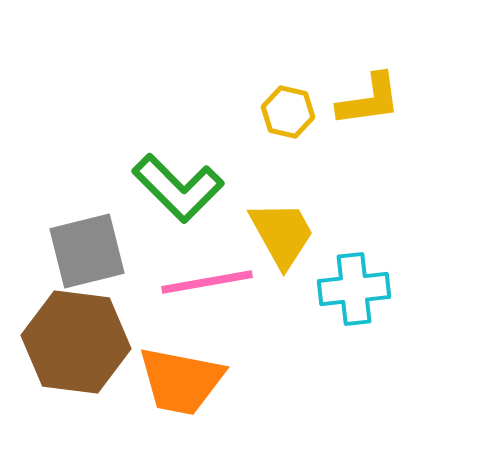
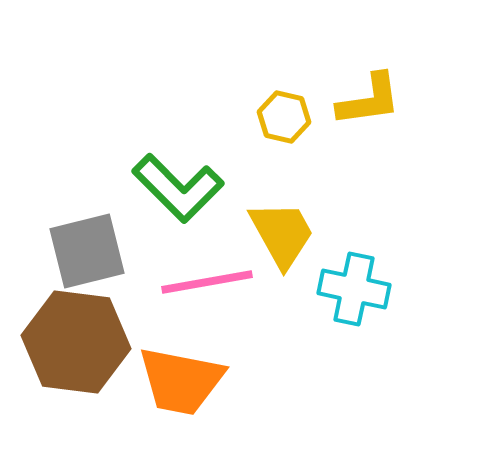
yellow hexagon: moved 4 px left, 5 px down
cyan cross: rotated 18 degrees clockwise
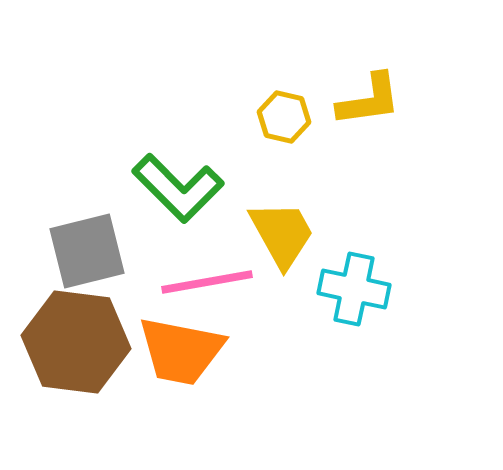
orange trapezoid: moved 30 px up
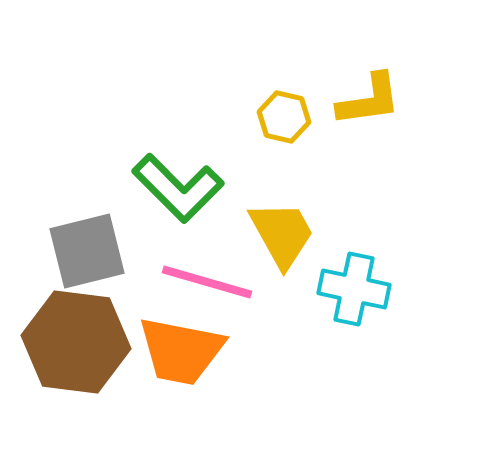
pink line: rotated 26 degrees clockwise
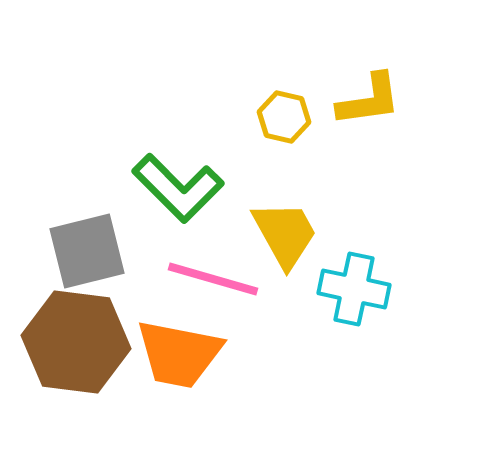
yellow trapezoid: moved 3 px right
pink line: moved 6 px right, 3 px up
orange trapezoid: moved 2 px left, 3 px down
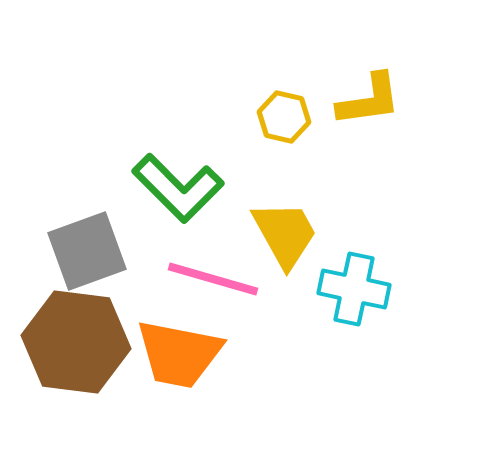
gray square: rotated 6 degrees counterclockwise
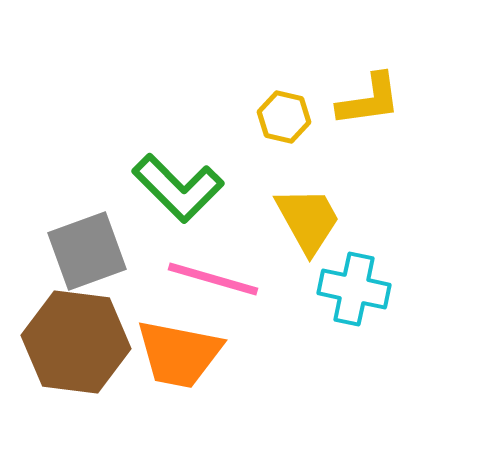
yellow trapezoid: moved 23 px right, 14 px up
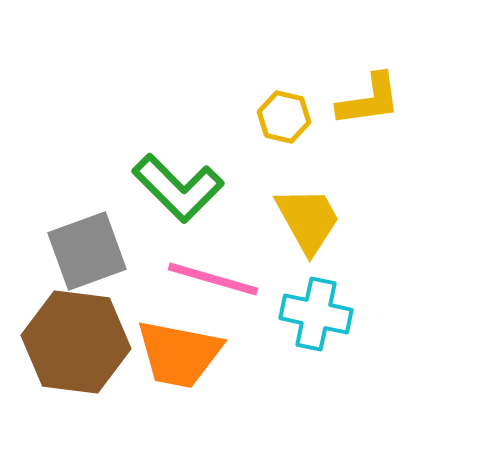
cyan cross: moved 38 px left, 25 px down
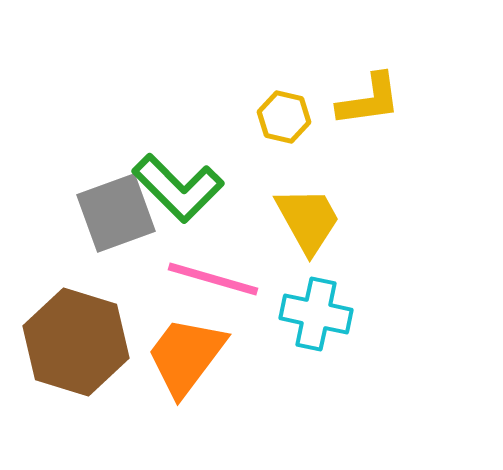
gray square: moved 29 px right, 38 px up
brown hexagon: rotated 10 degrees clockwise
orange trapezoid: moved 7 px right, 2 px down; rotated 116 degrees clockwise
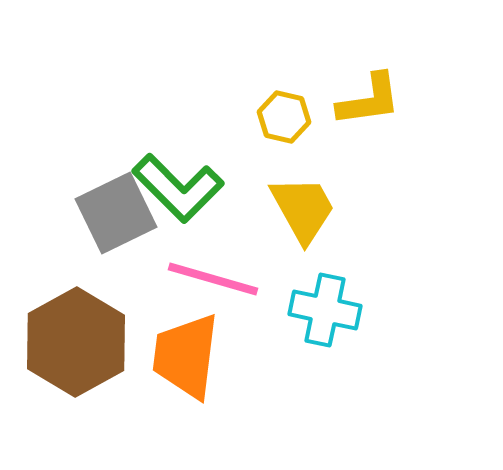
gray square: rotated 6 degrees counterclockwise
yellow trapezoid: moved 5 px left, 11 px up
cyan cross: moved 9 px right, 4 px up
brown hexagon: rotated 14 degrees clockwise
orange trapezoid: rotated 30 degrees counterclockwise
